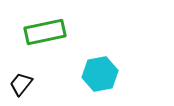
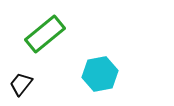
green rectangle: moved 2 px down; rotated 27 degrees counterclockwise
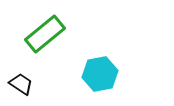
black trapezoid: rotated 85 degrees clockwise
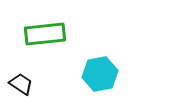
green rectangle: rotated 33 degrees clockwise
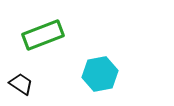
green rectangle: moved 2 px left, 1 px down; rotated 15 degrees counterclockwise
